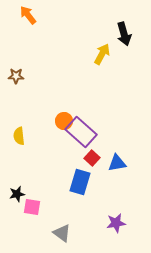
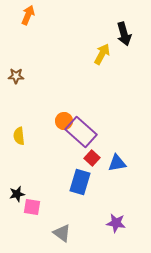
orange arrow: rotated 60 degrees clockwise
purple star: rotated 18 degrees clockwise
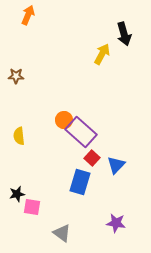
orange circle: moved 1 px up
blue triangle: moved 1 px left, 2 px down; rotated 36 degrees counterclockwise
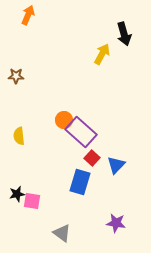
pink square: moved 6 px up
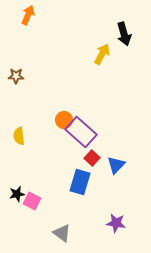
pink square: rotated 18 degrees clockwise
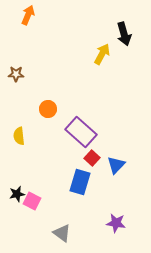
brown star: moved 2 px up
orange circle: moved 16 px left, 11 px up
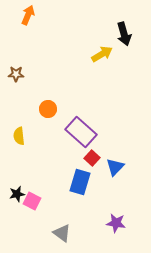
yellow arrow: rotated 30 degrees clockwise
blue triangle: moved 1 px left, 2 px down
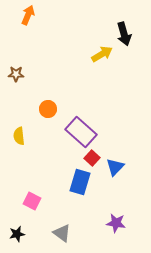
black star: moved 40 px down
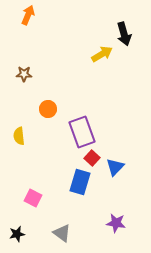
brown star: moved 8 px right
purple rectangle: moved 1 px right; rotated 28 degrees clockwise
pink square: moved 1 px right, 3 px up
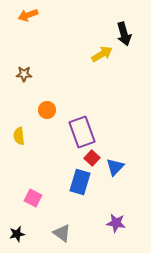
orange arrow: rotated 132 degrees counterclockwise
orange circle: moved 1 px left, 1 px down
